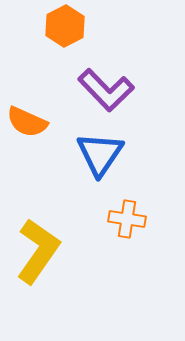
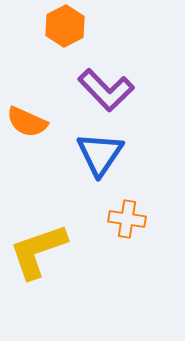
yellow L-shape: rotated 144 degrees counterclockwise
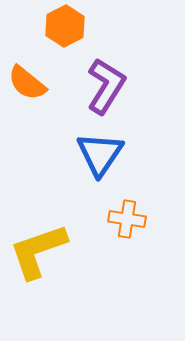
purple L-shape: moved 4 px up; rotated 104 degrees counterclockwise
orange semicircle: moved 39 px up; rotated 15 degrees clockwise
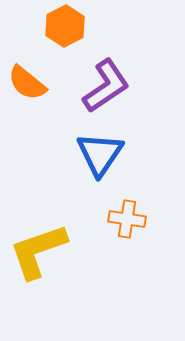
purple L-shape: rotated 24 degrees clockwise
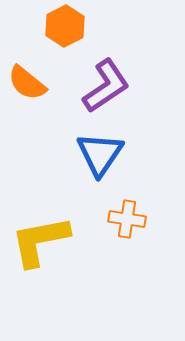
yellow L-shape: moved 2 px right, 10 px up; rotated 8 degrees clockwise
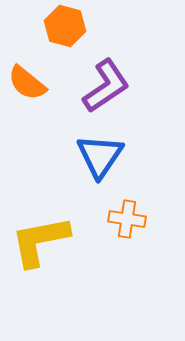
orange hexagon: rotated 18 degrees counterclockwise
blue triangle: moved 2 px down
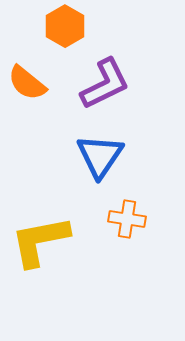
orange hexagon: rotated 15 degrees clockwise
purple L-shape: moved 1 px left, 2 px up; rotated 8 degrees clockwise
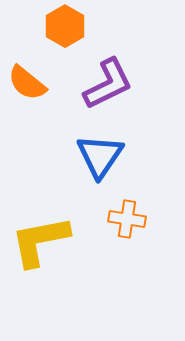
purple L-shape: moved 3 px right
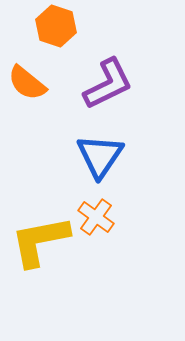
orange hexagon: moved 9 px left; rotated 12 degrees counterclockwise
orange cross: moved 31 px left, 2 px up; rotated 27 degrees clockwise
